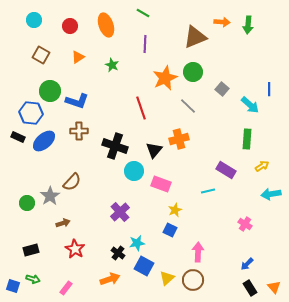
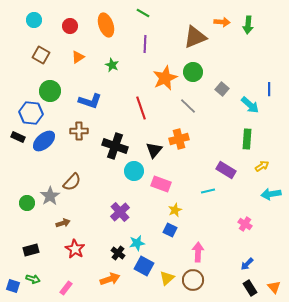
blue L-shape at (77, 101): moved 13 px right
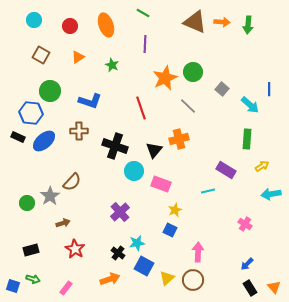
brown triangle at (195, 37): moved 15 px up; rotated 45 degrees clockwise
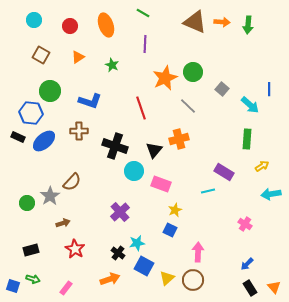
purple rectangle at (226, 170): moved 2 px left, 2 px down
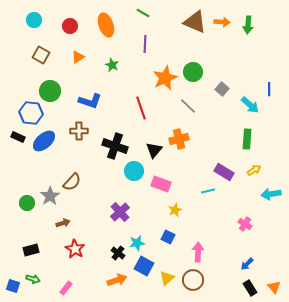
yellow arrow at (262, 166): moved 8 px left, 4 px down
blue square at (170, 230): moved 2 px left, 7 px down
orange arrow at (110, 279): moved 7 px right, 1 px down
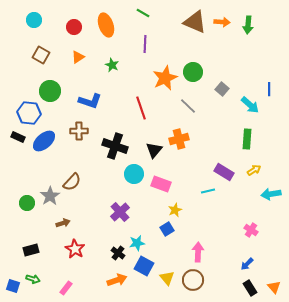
red circle at (70, 26): moved 4 px right, 1 px down
blue hexagon at (31, 113): moved 2 px left
cyan circle at (134, 171): moved 3 px down
pink cross at (245, 224): moved 6 px right, 6 px down
blue square at (168, 237): moved 1 px left, 8 px up; rotated 32 degrees clockwise
yellow triangle at (167, 278): rotated 28 degrees counterclockwise
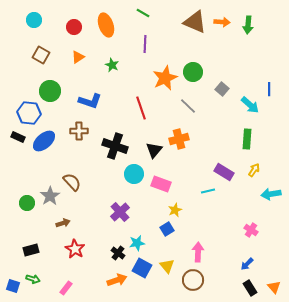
yellow arrow at (254, 170): rotated 24 degrees counterclockwise
brown semicircle at (72, 182): rotated 84 degrees counterclockwise
blue square at (144, 266): moved 2 px left, 2 px down
yellow triangle at (167, 278): moved 12 px up
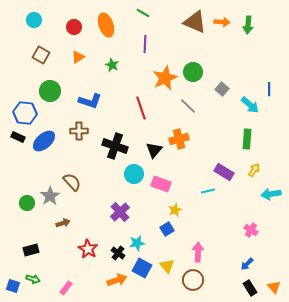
blue hexagon at (29, 113): moved 4 px left
red star at (75, 249): moved 13 px right
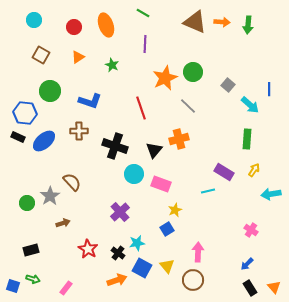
gray square at (222, 89): moved 6 px right, 4 px up
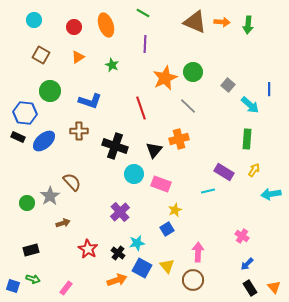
pink cross at (251, 230): moved 9 px left, 6 px down
